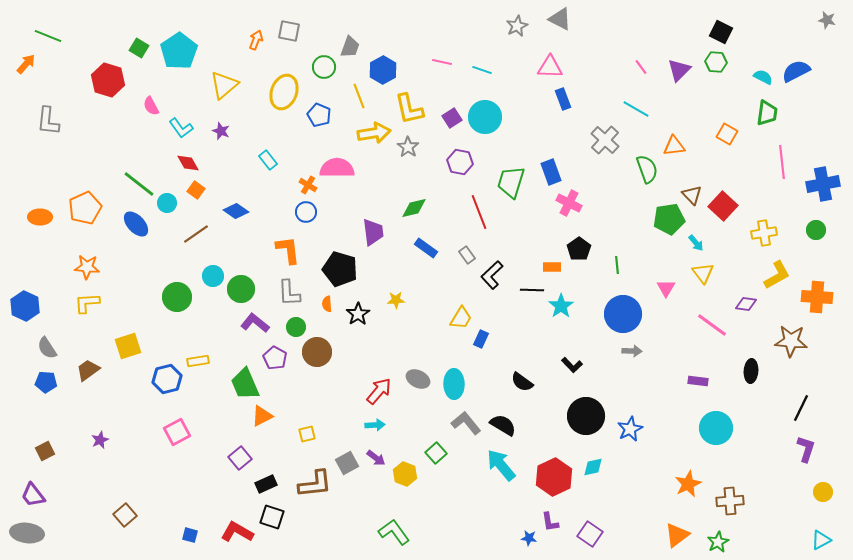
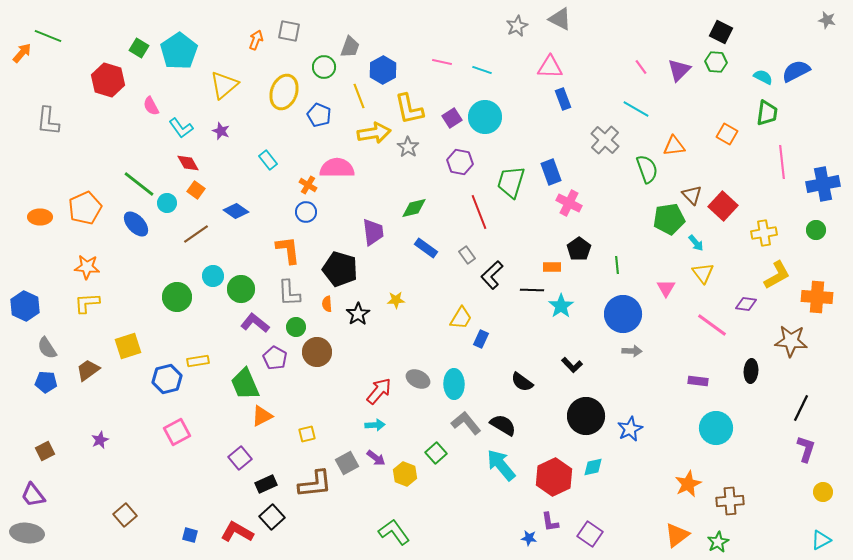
orange arrow at (26, 64): moved 4 px left, 11 px up
black square at (272, 517): rotated 30 degrees clockwise
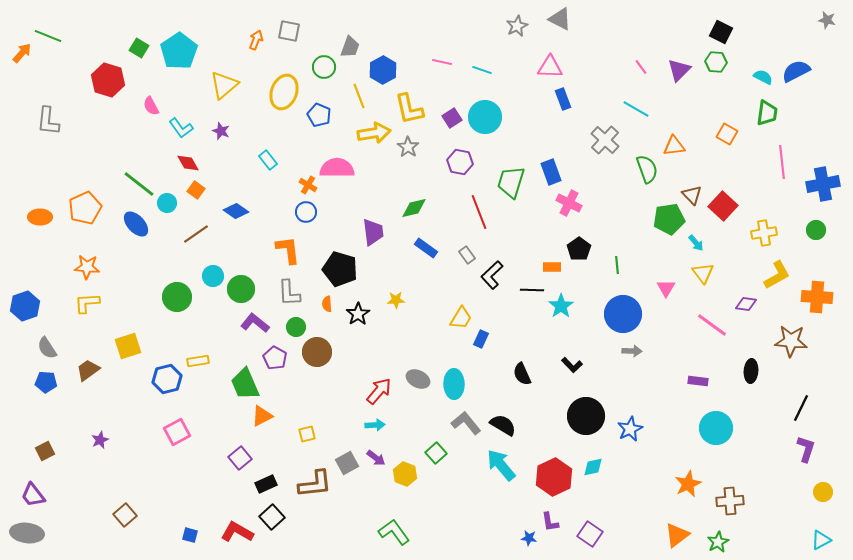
blue hexagon at (25, 306): rotated 16 degrees clockwise
black semicircle at (522, 382): moved 8 px up; rotated 30 degrees clockwise
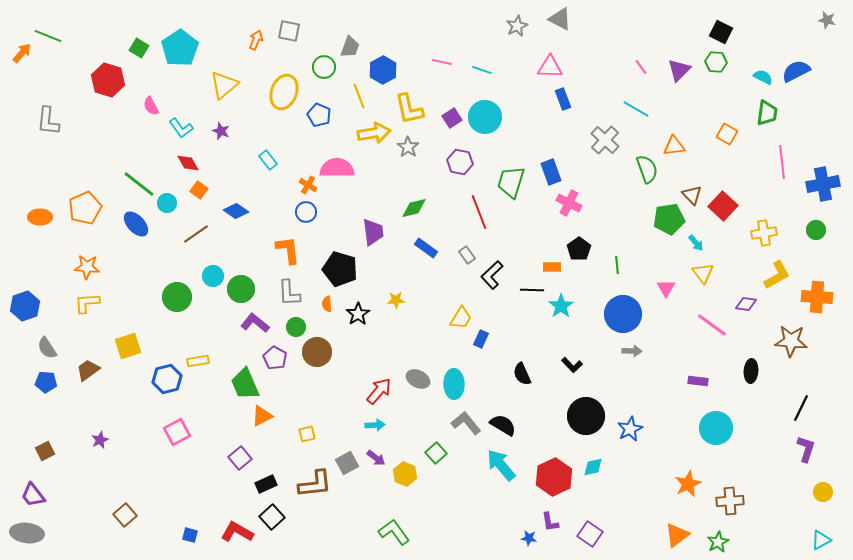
cyan pentagon at (179, 51): moved 1 px right, 3 px up
orange square at (196, 190): moved 3 px right
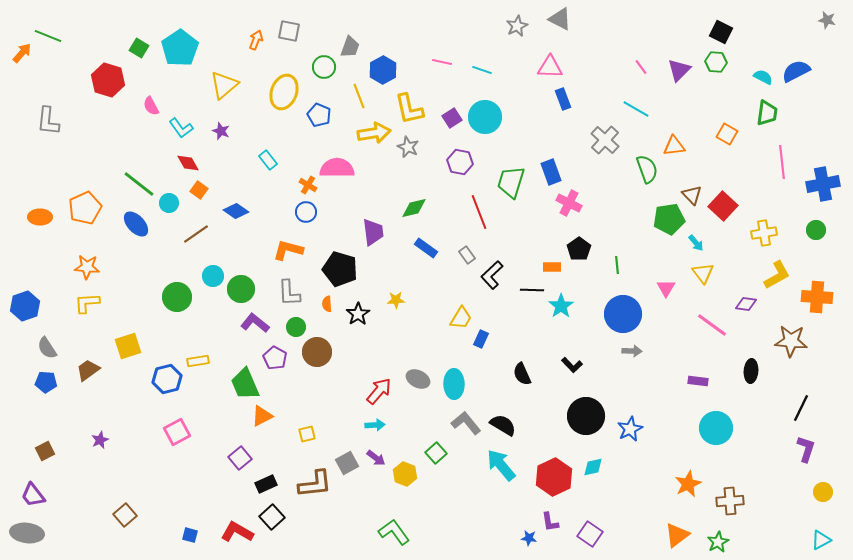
gray star at (408, 147): rotated 10 degrees counterclockwise
cyan circle at (167, 203): moved 2 px right
orange L-shape at (288, 250): rotated 68 degrees counterclockwise
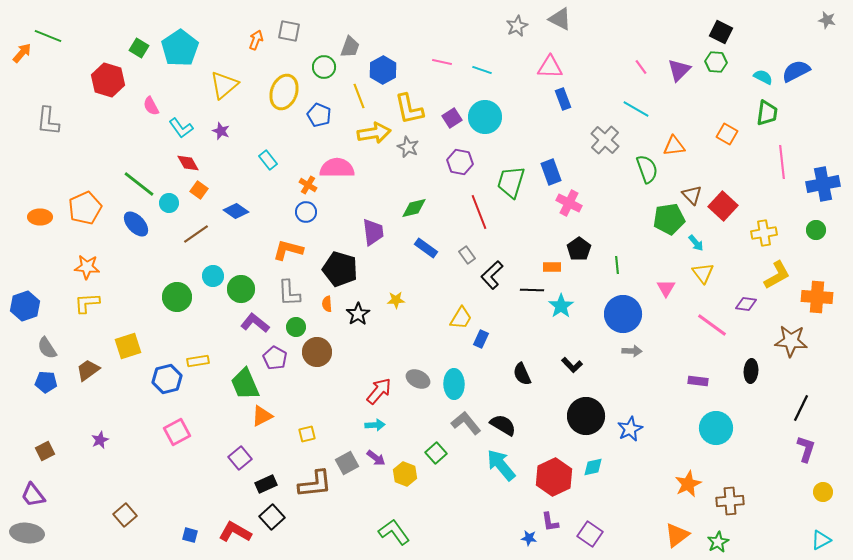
red L-shape at (237, 532): moved 2 px left
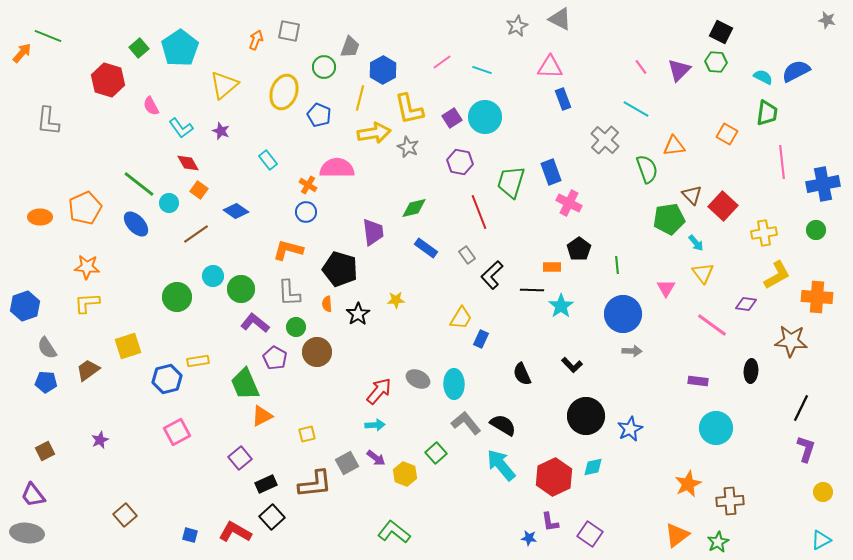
green square at (139, 48): rotated 18 degrees clockwise
pink line at (442, 62): rotated 48 degrees counterclockwise
yellow line at (359, 96): moved 1 px right, 2 px down; rotated 35 degrees clockwise
green L-shape at (394, 532): rotated 16 degrees counterclockwise
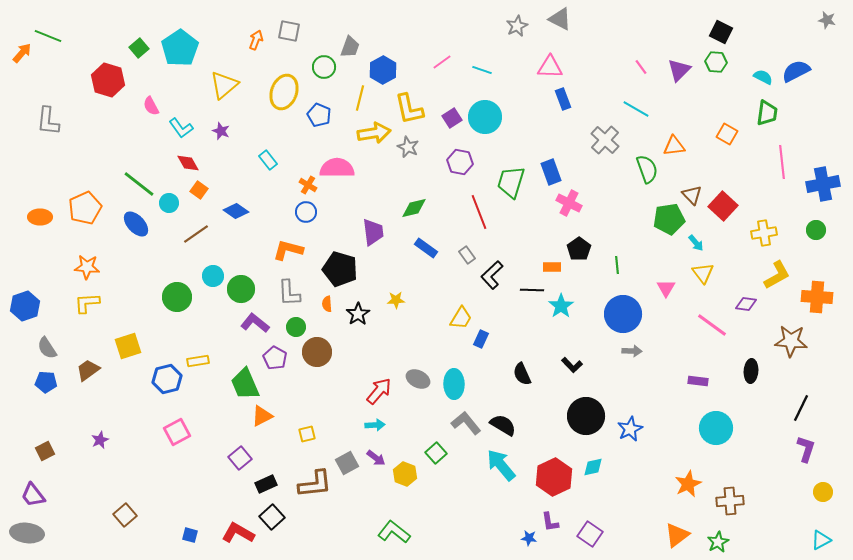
red L-shape at (235, 532): moved 3 px right, 1 px down
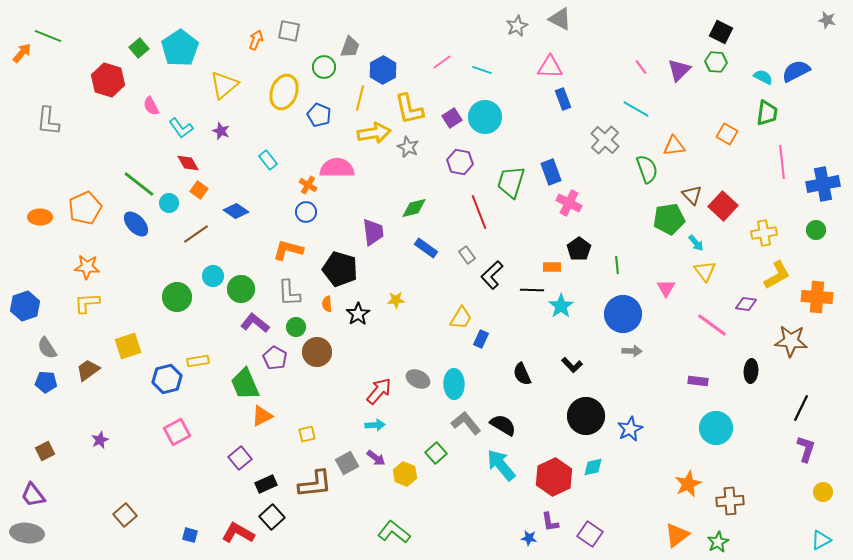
yellow triangle at (703, 273): moved 2 px right, 2 px up
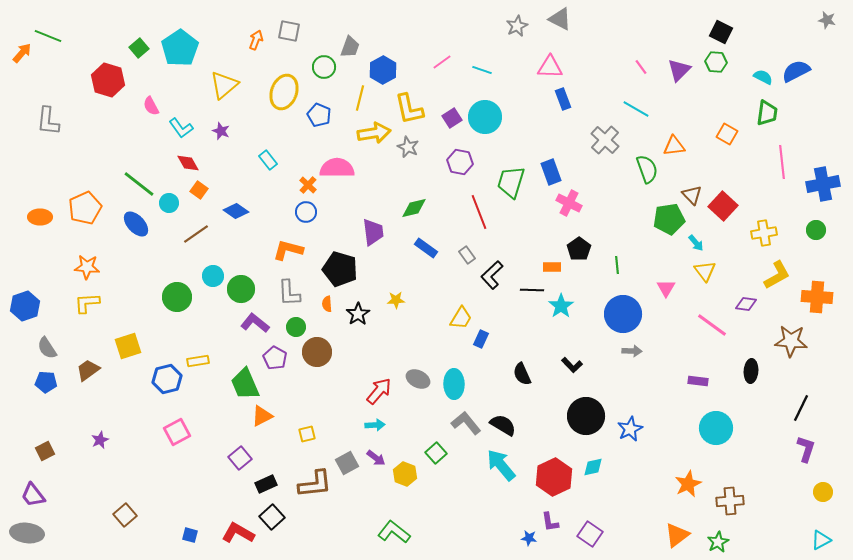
orange cross at (308, 185): rotated 12 degrees clockwise
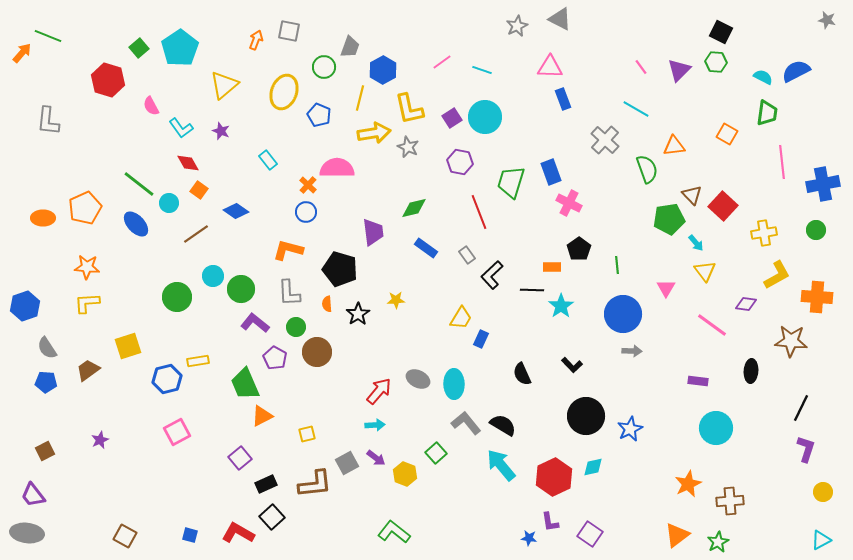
orange ellipse at (40, 217): moved 3 px right, 1 px down
brown square at (125, 515): moved 21 px down; rotated 20 degrees counterclockwise
